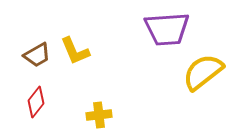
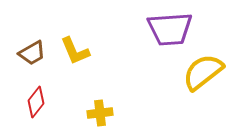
purple trapezoid: moved 3 px right
brown trapezoid: moved 5 px left, 2 px up
yellow cross: moved 1 px right, 2 px up
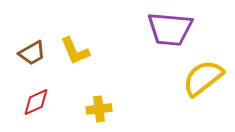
purple trapezoid: rotated 9 degrees clockwise
yellow semicircle: moved 6 px down
red diamond: rotated 28 degrees clockwise
yellow cross: moved 1 px left, 4 px up
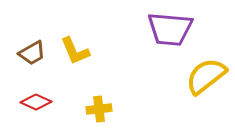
yellow semicircle: moved 3 px right, 2 px up
red diamond: rotated 48 degrees clockwise
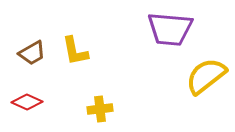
yellow L-shape: rotated 12 degrees clockwise
red diamond: moved 9 px left
yellow cross: moved 1 px right
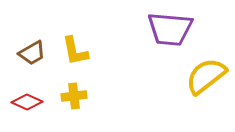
yellow cross: moved 26 px left, 13 px up
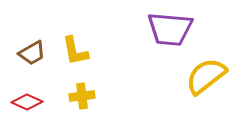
yellow cross: moved 8 px right
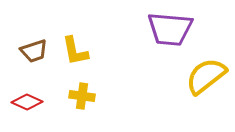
brown trapezoid: moved 2 px right, 2 px up; rotated 12 degrees clockwise
yellow cross: rotated 15 degrees clockwise
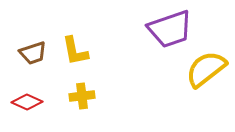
purple trapezoid: rotated 24 degrees counterclockwise
brown trapezoid: moved 1 px left, 2 px down
yellow semicircle: moved 7 px up
yellow cross: rotated 15 degrees counterclockwise
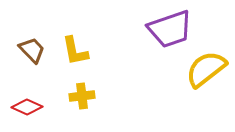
brown trapezoid: moved 1 px left, 3 px up; rotated 116 degrees counterclockwise
red diamond: moved 5 px down
